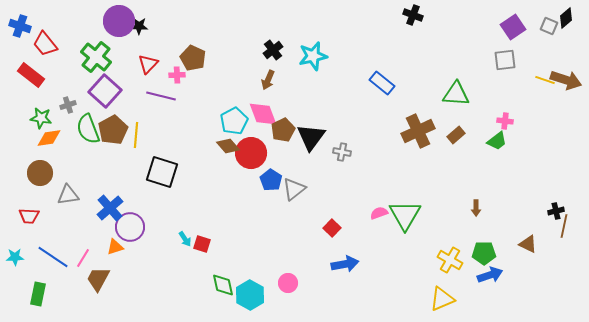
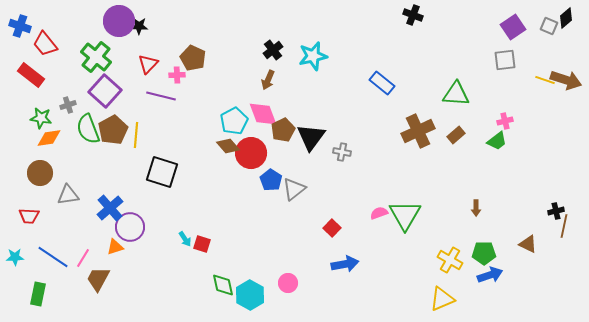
pink cross at (505, 121): rotated 21 degrees counterclockwise
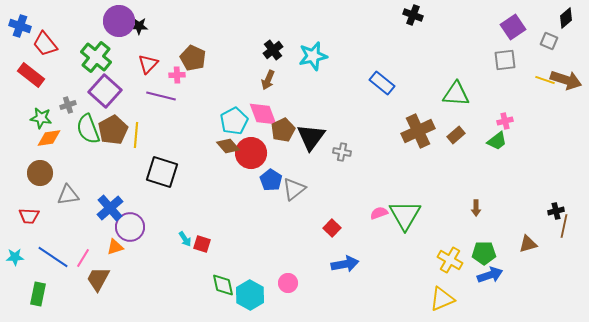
gray square at (549, 26): moved 15 px down
brown triangle at (528, 244): rotated 42 degrees counterclockwise
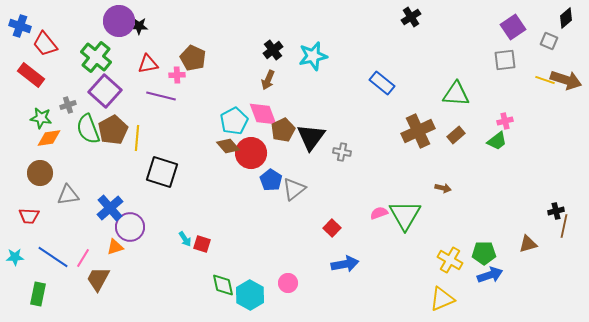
black cross at (413, 15): moved 2 px left, 2 px down; rotated 36 degrees clockwise
red triangle at (148, 64): rotated 35 degrees clockwise
yellow line at (136, 135): moved 1 px right, 3 px down
brown arrow at (476, 208): moved 33 px left, 20 px up; rotated 77 degrees counterclockwise
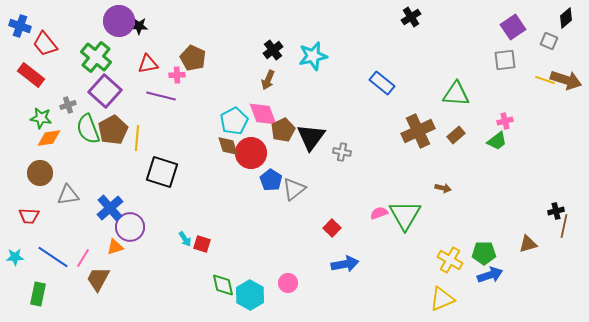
brown diamond at (228, 146): rotated 25 degrees clockwise
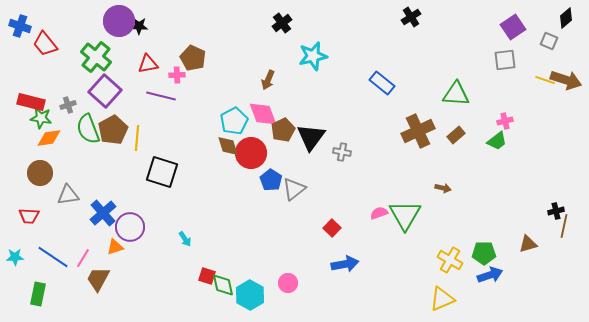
black cross at (273, 50): moved 9 px right, 27 px up
red rectangle at (31, 75): moved 27 px down; rotated 24 degrees counterclockwise
blue cross at (110, 208): moved 7 px left, 5 px down
red square at (202, 244): moved 5 px right, 32 px down
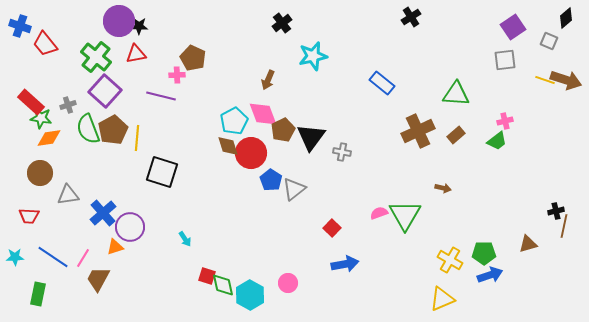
red triangle at (148, 64): moved 12 px left, 10 px up
red rectangle at (31, 102): rotated 28 degrees clockwise
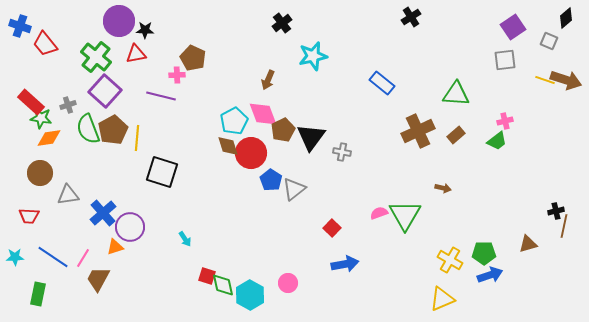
black star at (139, 26): moved 6 px right, 4 px down
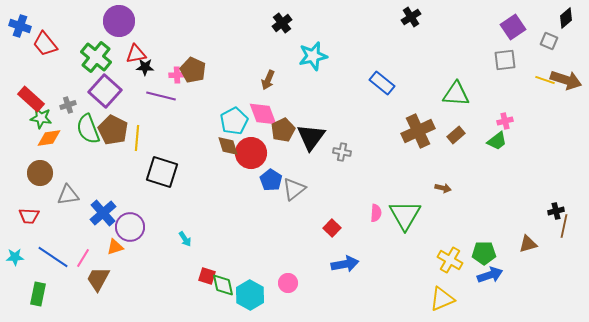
black star at (145, 30): moved 37 px down
brown pentagon at (193, 58): moved 12 px down
red rectangle at (31, 102): moved 3 px up
brown pentagon at (113, 130): rotated 16 degrees counterclockwise
pink semicircle at (379, 213): moved 3 px left; rotated 114 degrees clockwise
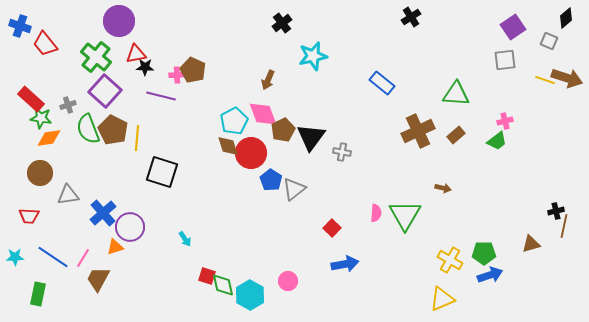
brown arrow at (566, 80): moved 1 px right, 2 px up
brown triangle at (528, 244): moved 3 px right
pink circle at (288, 283): moved 2 px up
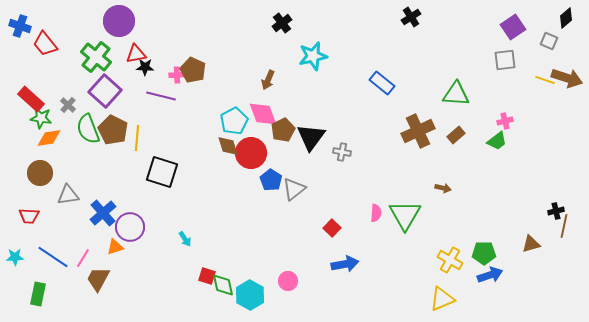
gray cross at (68, 105): rotated 28 degrees counterclockwise
